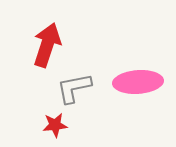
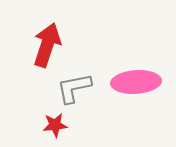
pink ellipse: moved 2 px left
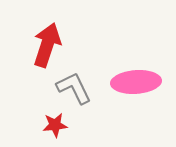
gray L-shape: rotated 75 degrees clockwise
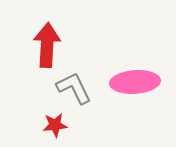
red arrow: rotated 15 degrees counterclockwise
pink ellipse: moved 1 px left
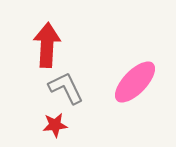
pink ellipse: rotated 42 degrees counterclockwise
gray L-shape: moved 8 px left
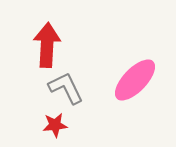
pink ellipse: moved 2 px up
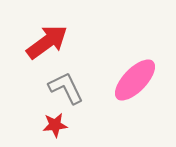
red arrow: moved 3 px up; rotated 51 degrees clockwise
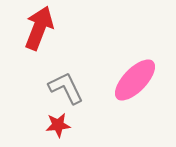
red arrow: moved 8 px left, 14 px up; rotated 33 degrees counterclockwise
red star: moved 3 px right
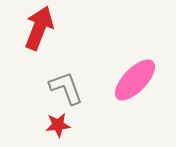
gray L-shape: rotated 6 degrees clockwise
